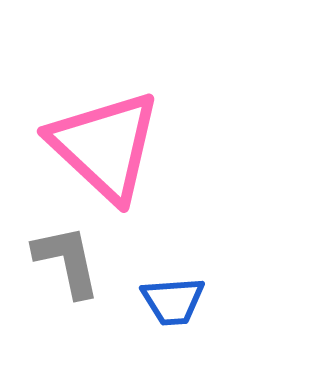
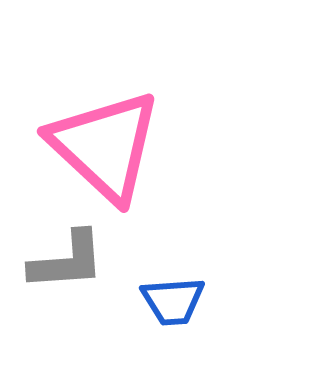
gray L-shape: rotated 98 degrees clockwise
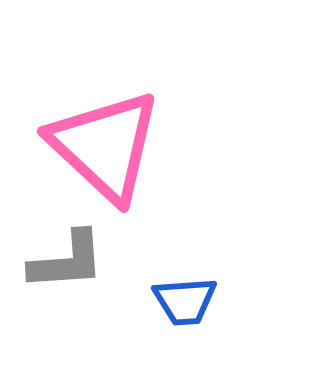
blue trapezoid: moved 12 px right
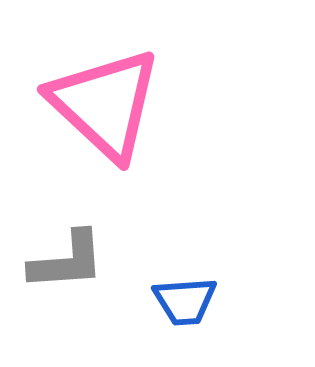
pink triangle: moved 42 px up
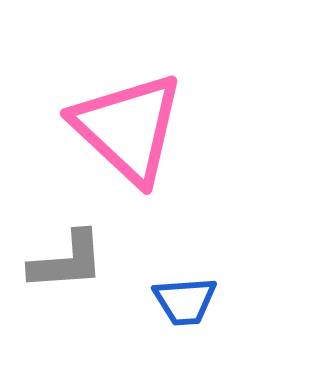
pink triangle: moved 23 px right, 24 px down
